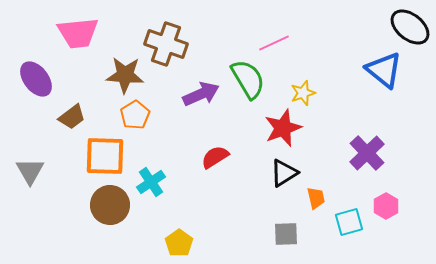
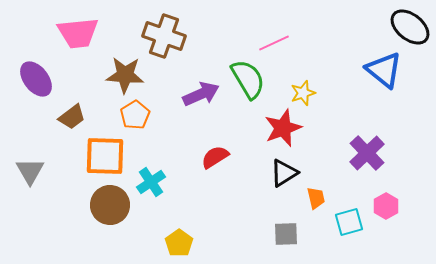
brown cross: moved 2 px left, 8 px up
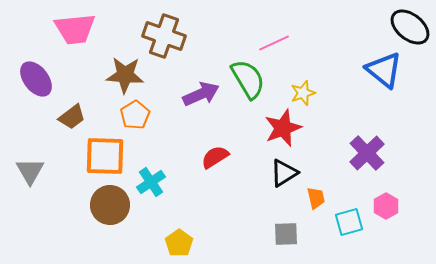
pink trapezoid: moved 3 px left, 4 px up
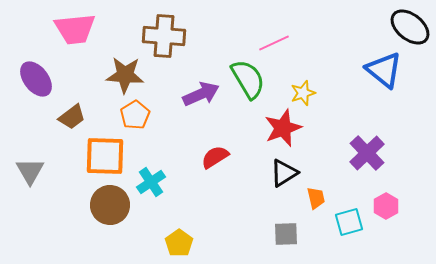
brown cross: rotated 15 degrees counterclockwise
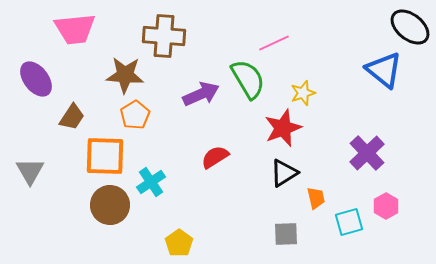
brown trapezoid: rotated 20 degrees counterclockwise
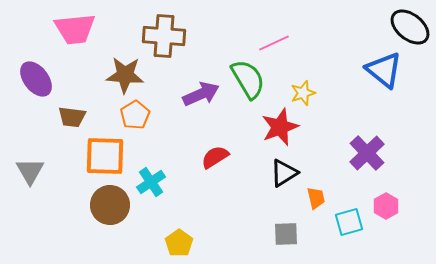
brown trapezoid: rotated 64 degrees clockwise
red star: moved 3 px left, 1 px up
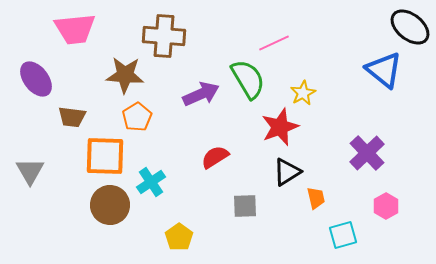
yellow star: rotated 10 degrees counterclockwise
orange pentagon: moved 2 px right, 2 px down
black triangle: moved 3 px right, 1 px up
cyan square: moved 6 px left, 13 px down
gray square: moved 41 px left, 28 px up
yellow pentagon: moved 6 px up
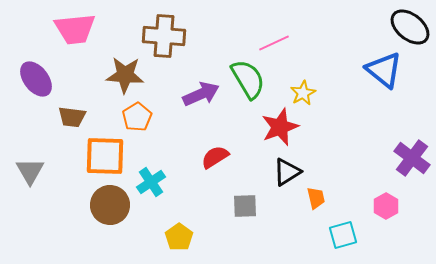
purple cross: moved 45 px right, 5 px down; rotated 9 degrees counterclockwise
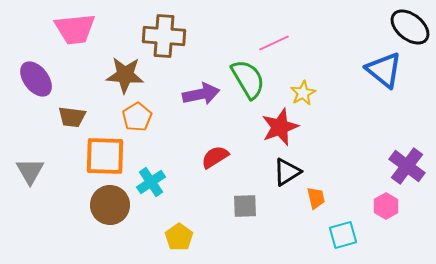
purple arrow: rotated 12 degrees clockwise
purple cross: moved 5 px left, 8 px down
